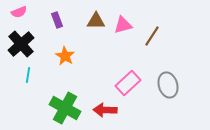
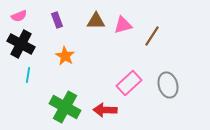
pink semicircle: moved 4 px down
black cross: rotated 20 degrees counterclockwise
pink rectangle: moved 1 px right
green cross: moved 1 px up
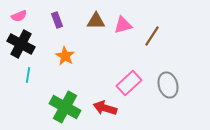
red arrow: moved 2 px up; rotated 15 degrees clockwise
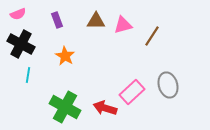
pink semicircle: moved 1 px left, 2 px up
pink rectangle: moved 3 px right, 9 px down
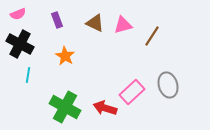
brown triangle: moved 1 px left, 2 px down; rotated 24 degrees clockwise
black cross: moved 1 px left
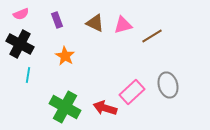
pink semicircle: moved 3 px right
brown line: rotated 25 degrees clockwise
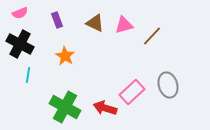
pink semicircle: moved 1 px left, 1 px up
pink triangle: moved 1 px right
brown line: rotated 15 degrees counterclockwise
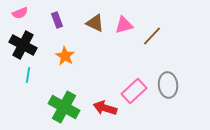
black cross: moved 3 px right, 1 px down
gray ellipse: rotated 10 degrees clockwise
pink rectangle: moved 2 px right, 1 px up
green cross: moved 1 px left
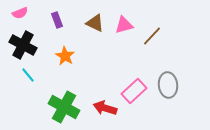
cyan line: rotated 49 degrees counterclockwise
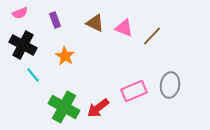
purple rectangle: moved 2 px left
pink triangle: moved 3 px down; rotated 36 degrees clockwise
cyan line: moved 5 px right
gray ellipse: moved 2 px right; rotated 15 degrees clockwise
pink rectangle: rotated 20 degrees clockwise
red arrow: moved 7 px left; rotated 55 degrees counterclockwise
